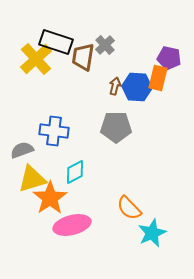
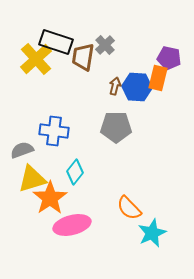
cyan diamond: rotated 25 degrees counterclockwise
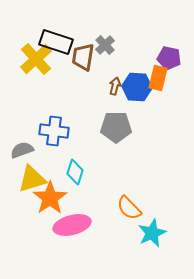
cyan diamond: rotated 20 degrees counterclockwise
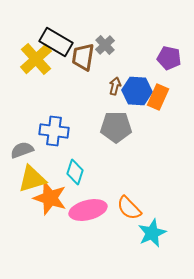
black rectangle: rotated 12 degrees clockwise
orange rectangle: moved 19 px down; rotated 10 degrees clockwise
blue hexagon: moved 4 px down
orange star: rotated 20 degrees counterclockwise
pink ellipse: moved 16 px right, 15 px up
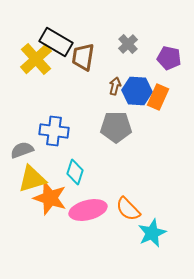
gray cross: moved 23 px right, 1 px up
orange semicircle: moved 1 px left, 1 px down
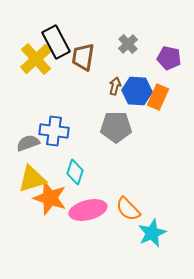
black rectangle: rotated 32 degrees clockwise
gray semicircle: moved 6 px right, 7 px up
